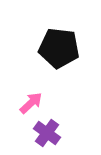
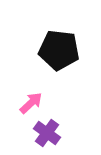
black pentagon: moved 2 px down
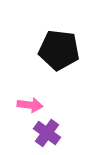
pink arrow: moved 1 px left, 2 px down; rotated 50 degrees clockwise
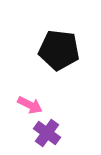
pink arrow: rotated 20 degrees clockwise
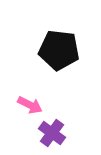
purple cross: moved 5 px right
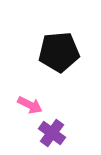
black pentagon: moved 2 px down; rotated 12 degrees counterclockwise
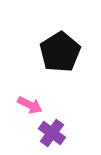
black pentagon: moved 1 px right; rotated 27 degrees counterclockwise
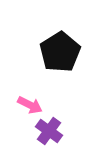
purple cross: moved 3 px left, 2 px up
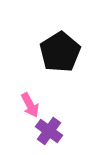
pink arrow: rotated 35 degrees clockwise
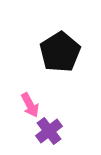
purple cross: rotated 16 degrees clockwise
